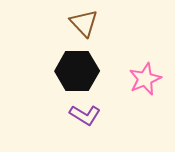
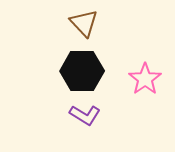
black hexagon: moved 5 px right
pink star: rotated 12 degrees counterclockwise
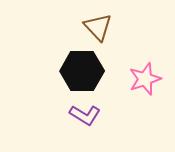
brown triangle: moved 14 px right, 4 px down
pink star: rotated 16 degrees clockwise
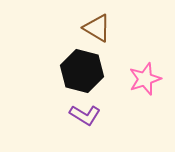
brown triangle: moved 1 px left, 1 px down; rotated 16 degrees counterclockwise
black hexagon: rotated 15 degrees clockwise
